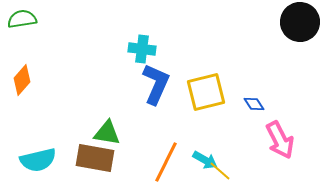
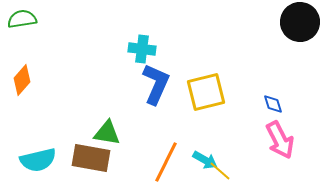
blue diamond: moved 19 px right; rotated 15 degrees clockwise
brown rectangle: moved 4 px left
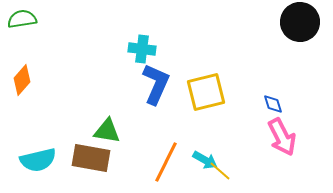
green triangle: moved 2 px up
pink arrow: moved 2 px right, 3 px up
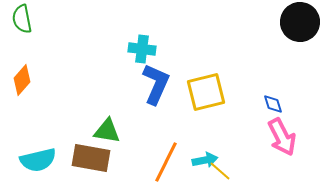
green semicircle: rotated 92 degrees counterclockwise
cyan arrow: rotated 40 degrees counterclockwise
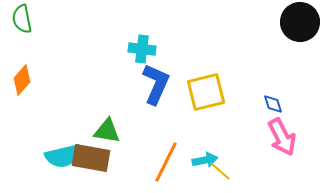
cyan semicircle: moved 25 px right, 4 px up
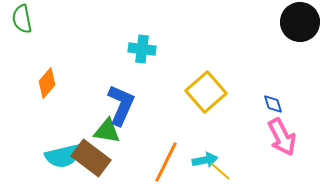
orange diamond: moved 25 px right, 3 px down
blue L-shape: moved 35 px left, 21 px down
yellow square: rotated 27 degrees counterclockwise
brown rectangle: rotated 27 degrees clockwise
